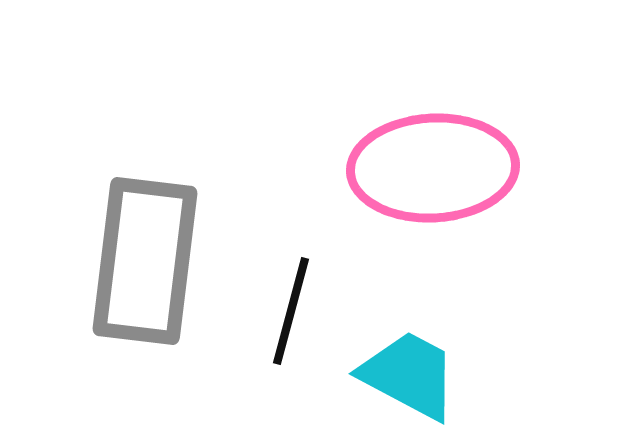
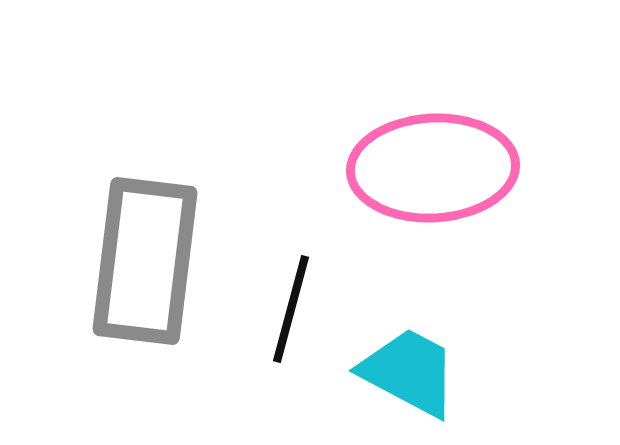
black line: moved 2 px up
cyan trapezoid: moved 3 px up
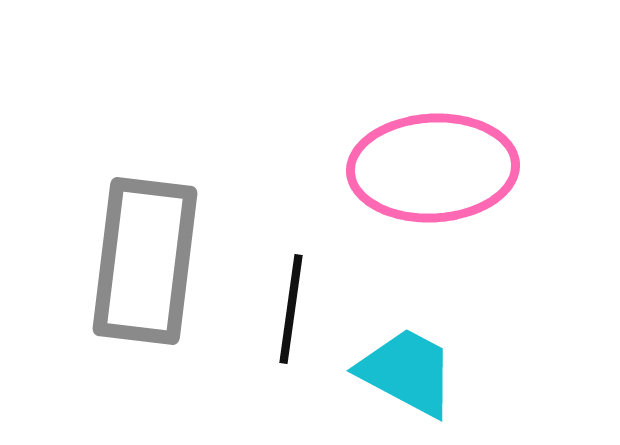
black line: rotated 7 degrees counterclockwise
cyan trapezoid: moved 2 px left
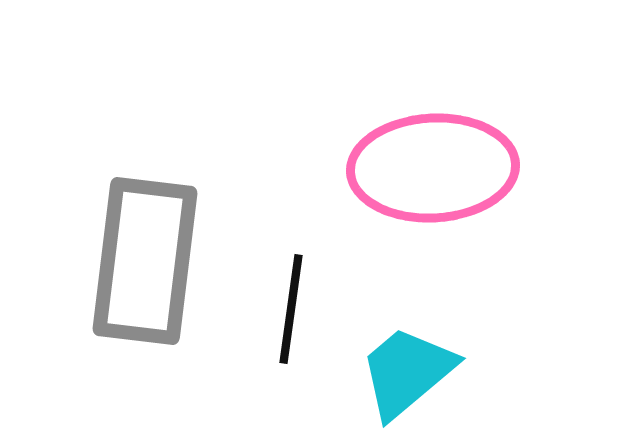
cyan trapezoid: rotated 68 degrees counterclockwise
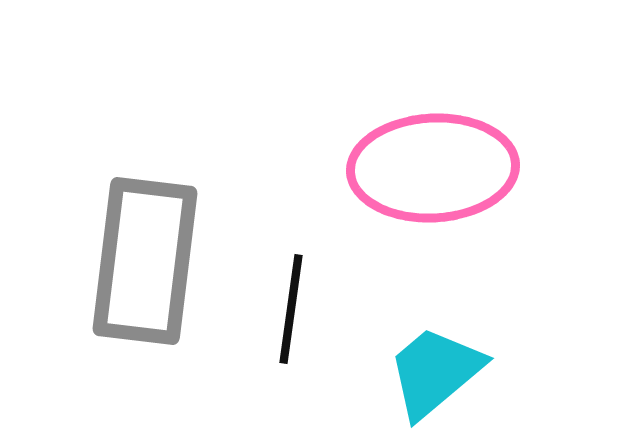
cyan trapezoid: moved 28 px right
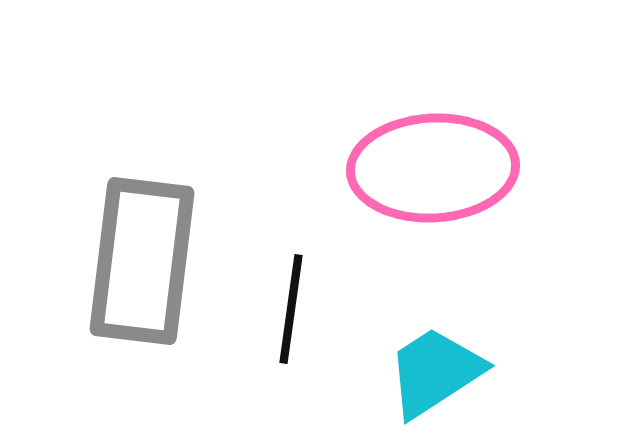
gray rectangle: moved 3 px left
cyan trapezoid: rotated 7 degrees clockwise
